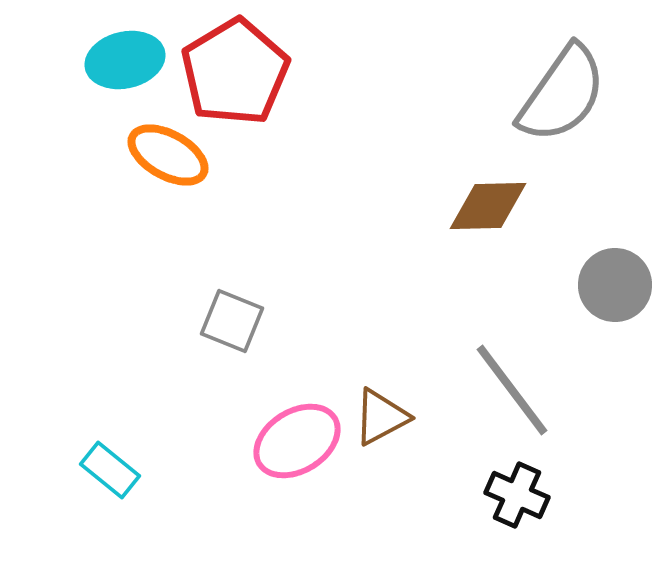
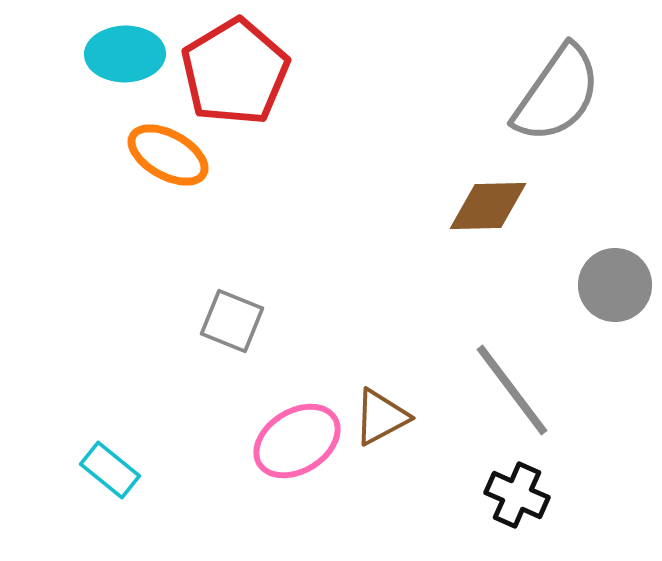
cyan ellipse: moved 6 px up; rotated 12 degrees clockwise
gray semicircle: moved 5 px left
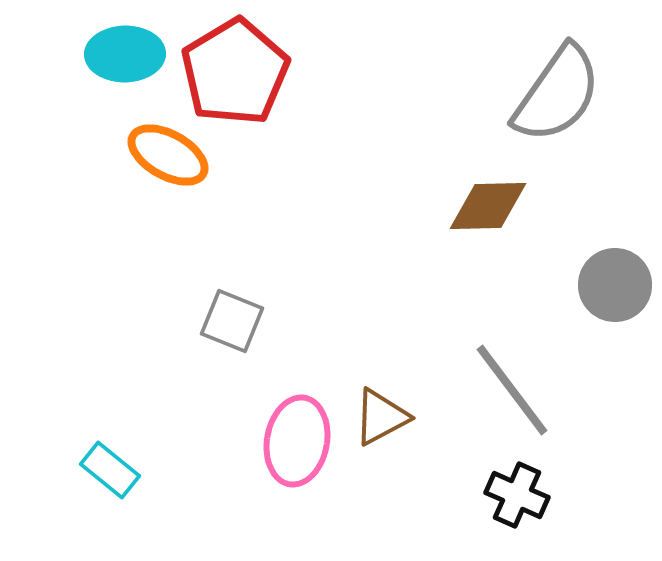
pink ellipse: rotated 48 degrees counterclockwise
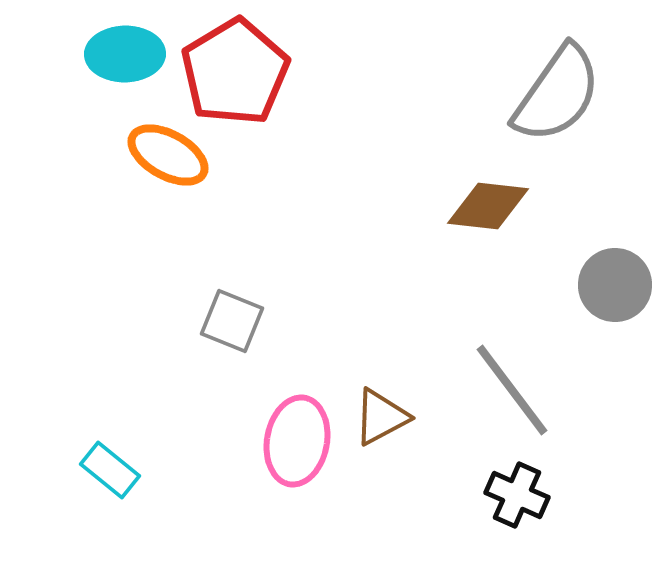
brown diamond: rotated 8 degrees clockwise
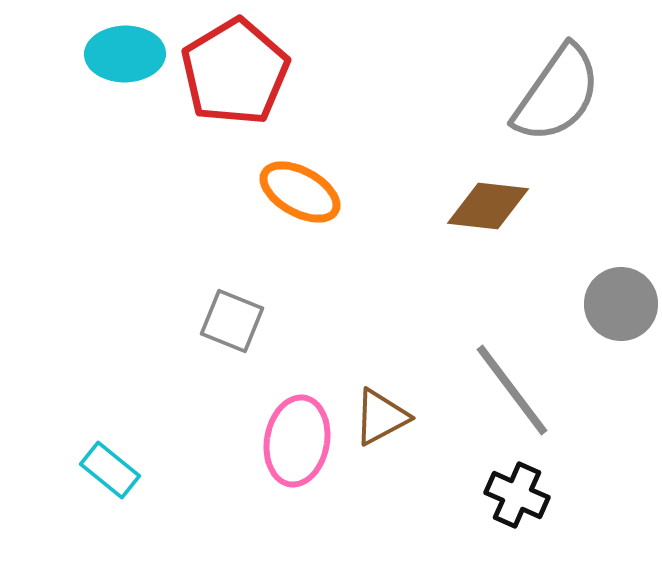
orange ellipse: moved 132 px right, 37 px down
gray circle: moved 6 px right, 19 px down
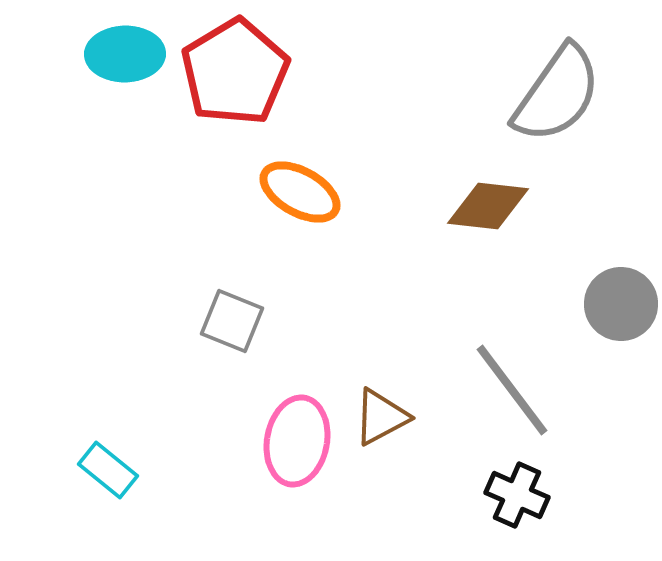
cyan rectangle: moved 2 px left
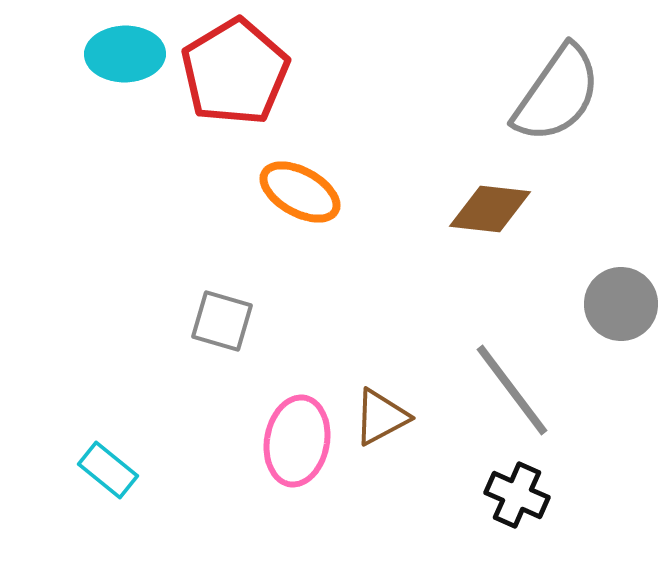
brown diamond: moved 2 px right, 3 px down
gray square: moved 10 px left; rotated 6 degrees counterclockwise
